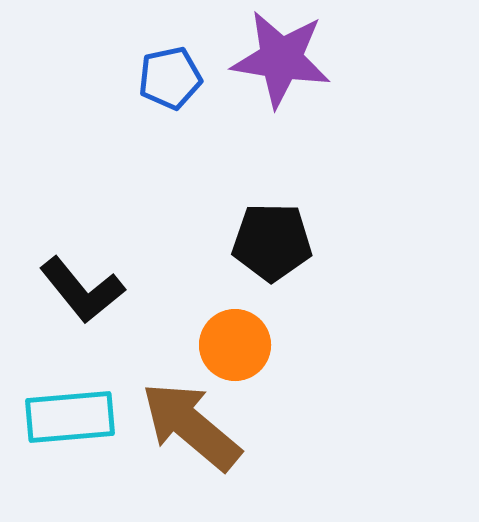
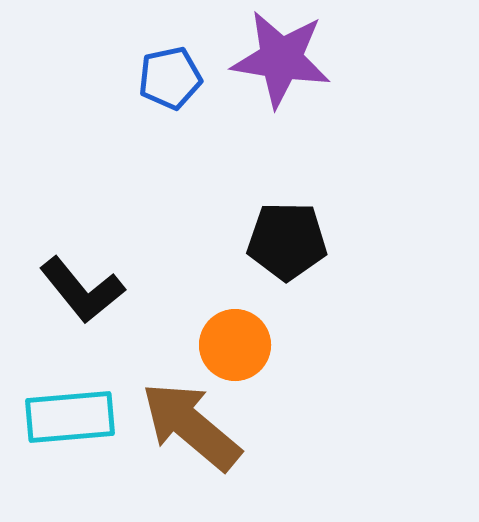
black pentagon: moved 15 px right, 1 px up
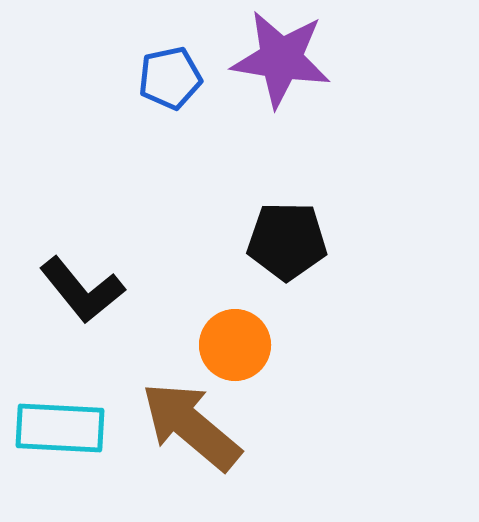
cyan rectangle: moved 10 px left, 11 px down; rotated 8 degrees clockwise
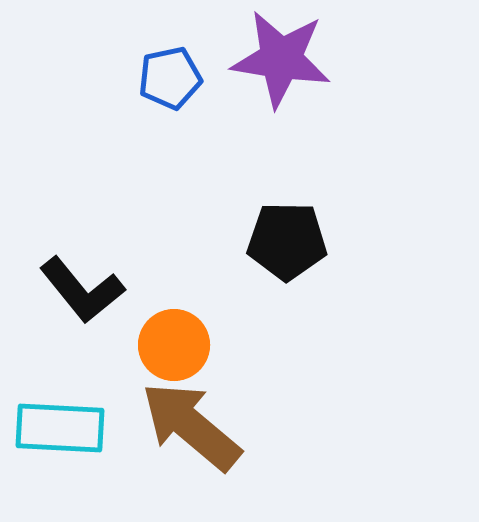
orange circle: moved 61 px left
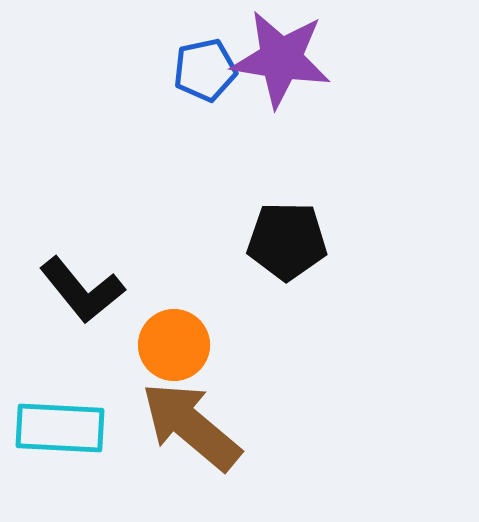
blue pentagon: moved 35 px right, 8 px up
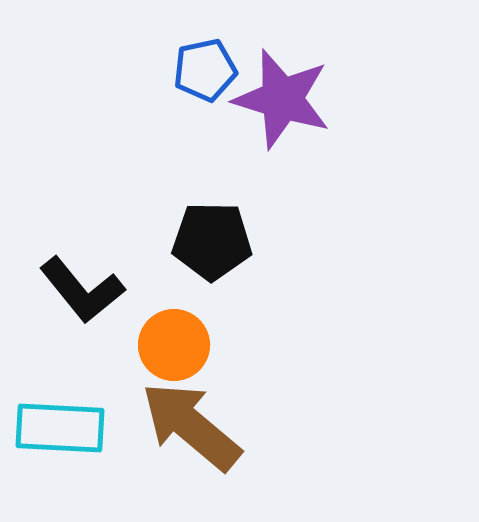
purple star: moved 1 px right, 40 px down; rotated 8 degrees clockwise
black pentagon: moved 75 px left
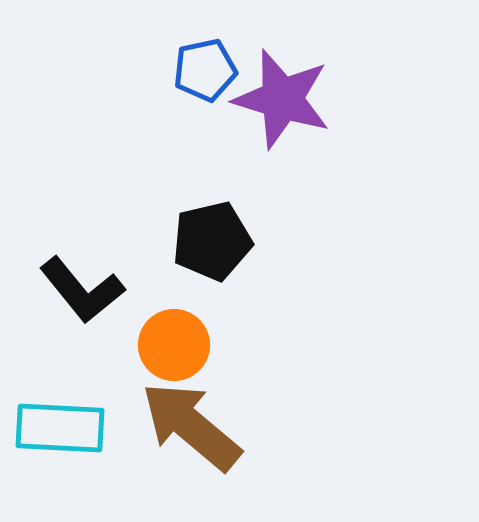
black pentagon: rotated 14 degrees counterclockwise
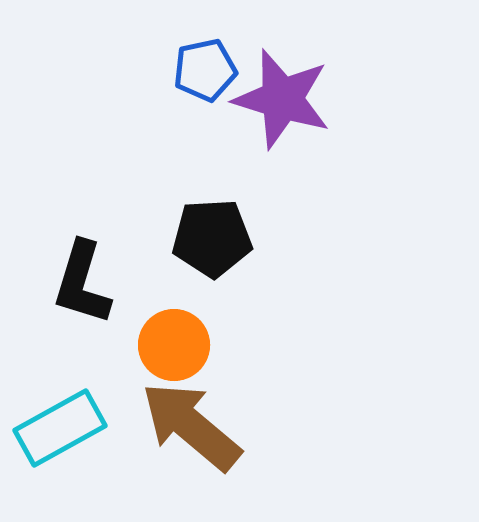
black pentagon: moved 3 px up; rotated 10 degrees clockwise
black L-shape: moved 7 px up; rotated 56 degrees clockwise
cyan rectangle: rotated 32 degrees counterclockwise
